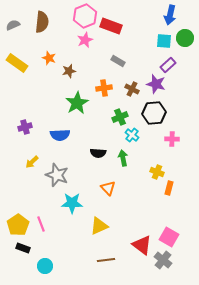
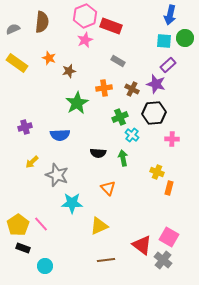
gray semicircle: moved 4 px down
pink line: rotated 21 degrees counterclockwise
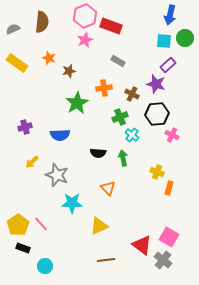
brown cross: moved 5 px down
black hexagon: moved 3 px right, 1 px down
pink cross: moved 4 px up; rotated 24 degrees clockwise
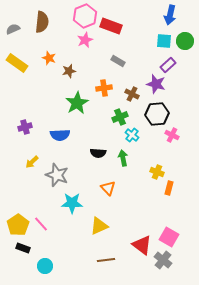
green circle: moved 3 px down
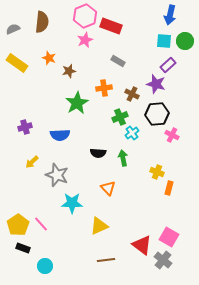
cyan cross: moved 2 px up; rotated 16 degrees clockwise
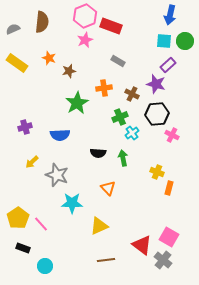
yellow pentagon: moved 7 px up
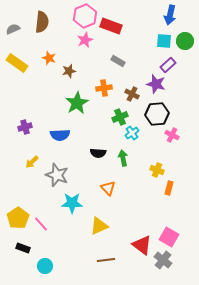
yellow cross: moved 2 px up
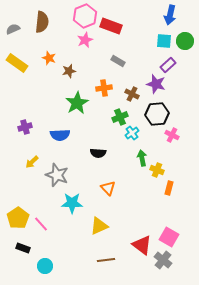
green arrow: moved 19 px right
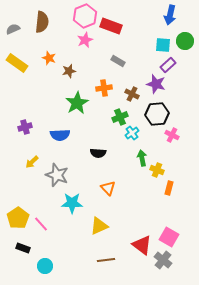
cyan square: moved 1 px left, 4 px down
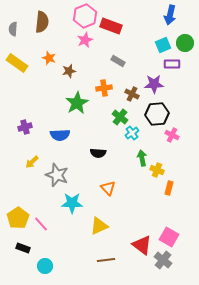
gray semicircle: rotated 64 degrees counterclockwise
green circle: moved 2 px down
cyan square: rotated 28 degrees counterclockwise
purple rectangle: moved 4 px right, 1 px up; rotated 42 degrees clockwise
purple star: moved 2 px left; rotated 18 degrees counterclockwise
green cross: rotated 28 degrees counterclockwise
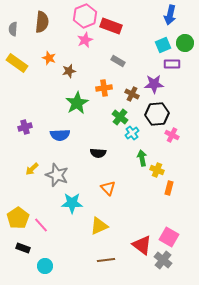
yellow arrow: moved 7 px down
pink line: moved 1 px down
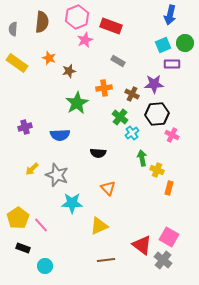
pink hexagon: moved 8 px left, 1 px down
